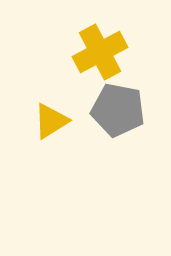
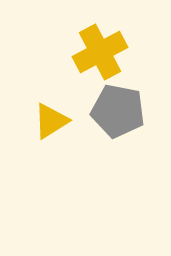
gray pentagon: moved 1 px down
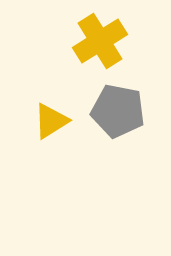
yellow cross: moved 11 px up; rotated 4 degrees counterclockwise
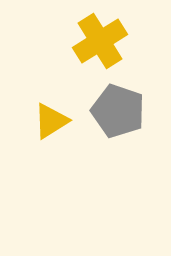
gray pentagon: rotated 8 degrees clockwise
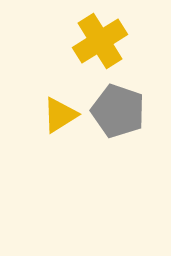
yellow triangle: moved 9 px right, 6 px up
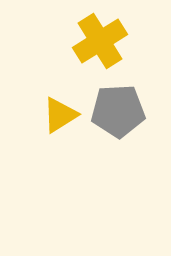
gray pentagon: rotated 22 degrees counterclockwise
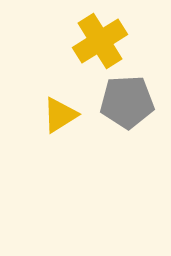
gray pentagon: moved 9 px right, 9 px up
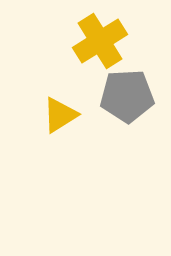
gray pentagon: moved 6 px up
